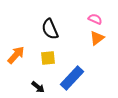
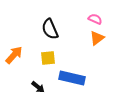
orange arrow: moved 2 px left
blue rectangle: rotated 60 degrees clockwise
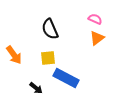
orange arrow: rotated 102 degrees clockwise
blue rectangle: moved 6 px left; rotated 15 degrees clockwise
black arrow: moved 2 px left, 1 px down
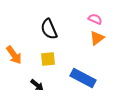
black semicircle: moved 1 px left
yellow square: moved 1 px down
blue rectangle: moved 17 px right
black arrow: moved 1 px right, 3 px up
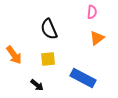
pink semicircle: moved 3 px left, 7 px up; rotated 72 degrees clockwise
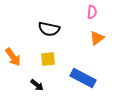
black semicircle: rotated 55 degrees counterclockwise
orange arrow: moved 1 px left, 2 px down
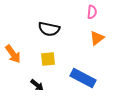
orange arrow: moved 3 px up
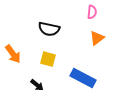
yellow square: rotated 21 degrees clockwise
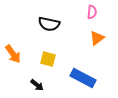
black semicircle: moved 5 px up
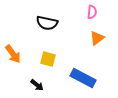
black semicircle: moved 2 px left, 1 px up
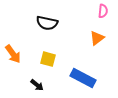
pink semicircle: moved 11 px right, 1 px up
